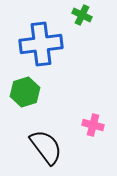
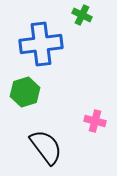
pink cross: moved 2 px right, 4 px up
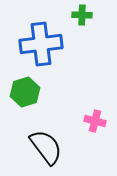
green cross: rotated 24 degrees counterclockwise
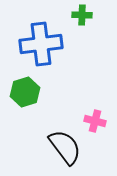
black semicircle: moved 19 px right
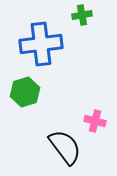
green cross: rotated 12 degrees counterclockwise
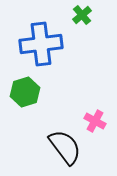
green cross: rotated 30 degrees counterclockwise
pink cross: rotated 15 degrees clockwise
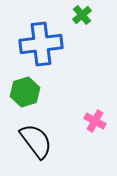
black semicircle: moved 29 px left, 6 px up
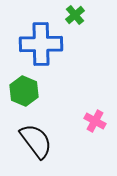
green cross: moved 7 px left
blue cross: rotated 6 degrees clockwise
green hexagon: moved 1 px left, 1 px up; rotated 20 degrees counterclockwise
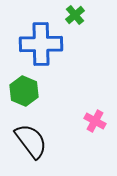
black semicircle: moved 5 px left
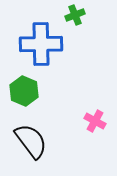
green cross: rotated 18 degrees clockwise
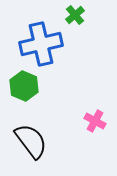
green cross: rotated 18 degrees counterclockwise
blue cross: rotated 12 degrees counterclockwise
green hexagon: moved 5 px up
